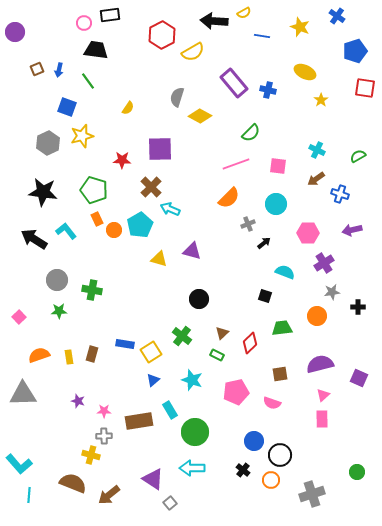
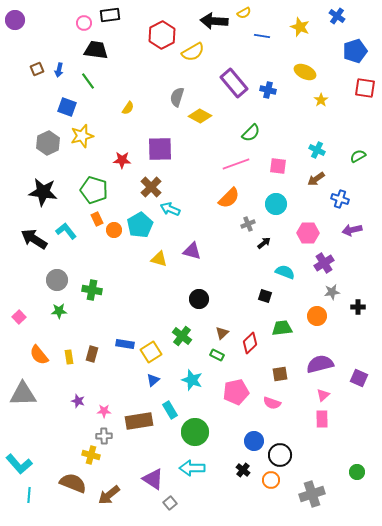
purple circle at (15, 32): moved 12 px up
blue cross at (340, 194): moved 5 px down
orange semicircle at (39, 355): rotated 110 degrees counterclockwise
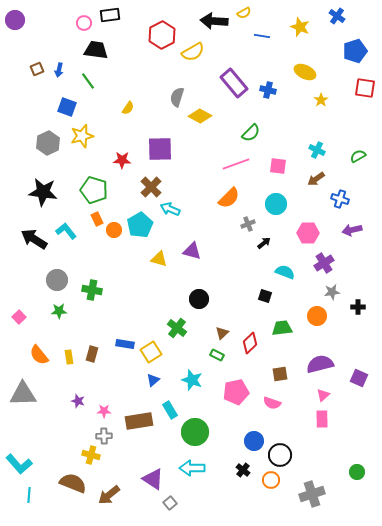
green cross at (182, 336): moved 5 px left, 8 px up
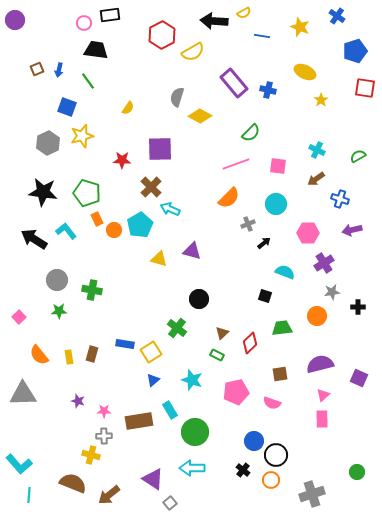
green pentagon at (94, 190): moved 7 px left, 3 px down
black circle at (280, 455): moved 4 px left
